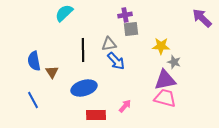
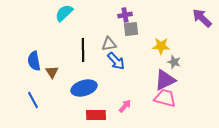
purple triangle: rotated 15 degrees counterclockwise
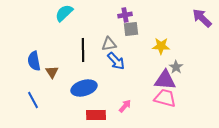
gray star: moved 2 px right, 5 px down; rotated 16 degrees clockwise
purple triangle: rotated 30 degrees clockwise
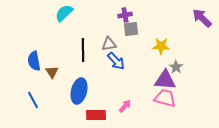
blue ellipse: moved 5 px left, 3 px down; rotated 60 degrees counterclockwise
